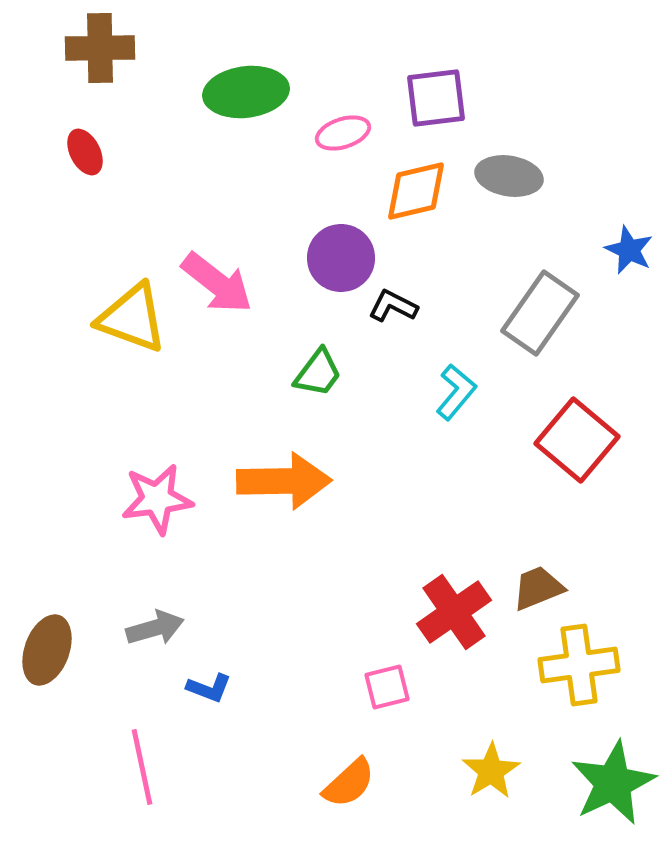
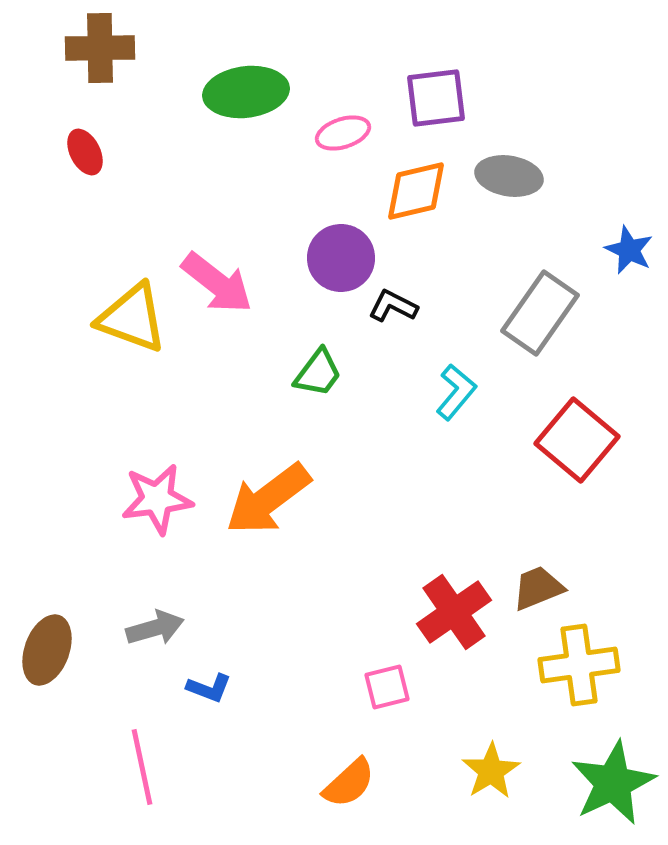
orange arrow: moved 16 px left, 18 px down; rotated 144 degrees clockwise
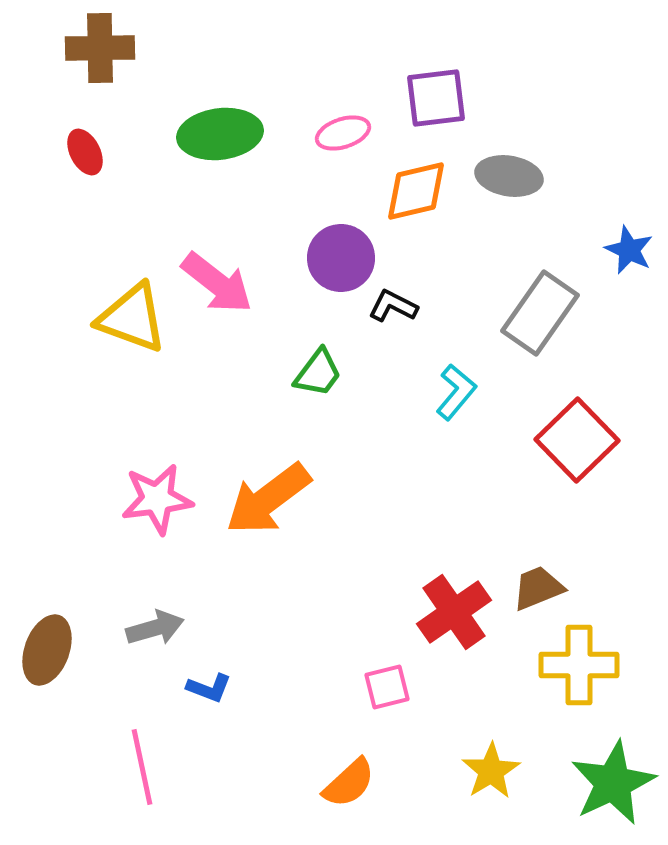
green ellipse: moved 26 px left, 42 px down
red square: rotated 6 degrees clockwise
yellow cross: rotated 8 degrees clockwise
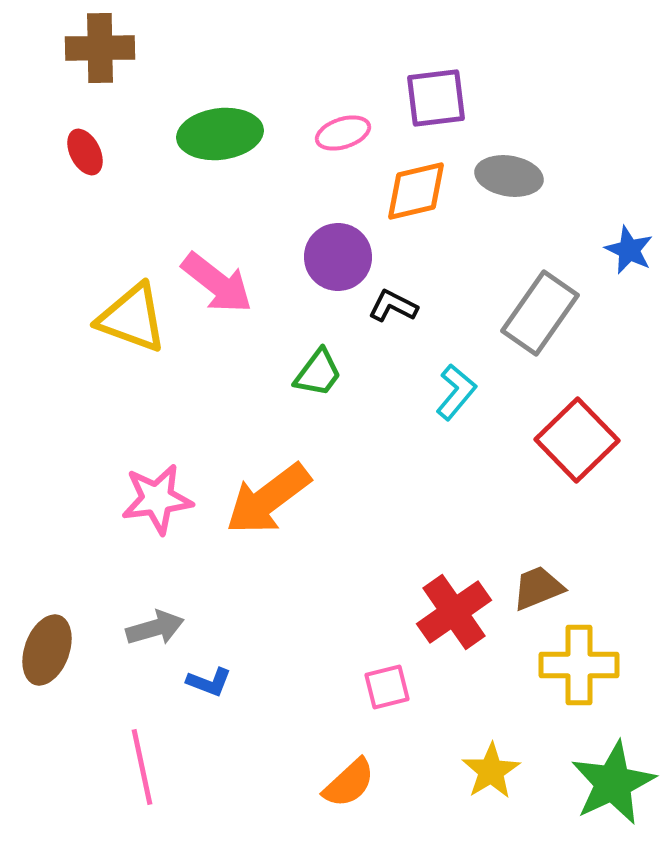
purple circle: moved 3 px left, 1 px up
blue L-shape: moved 6 px up
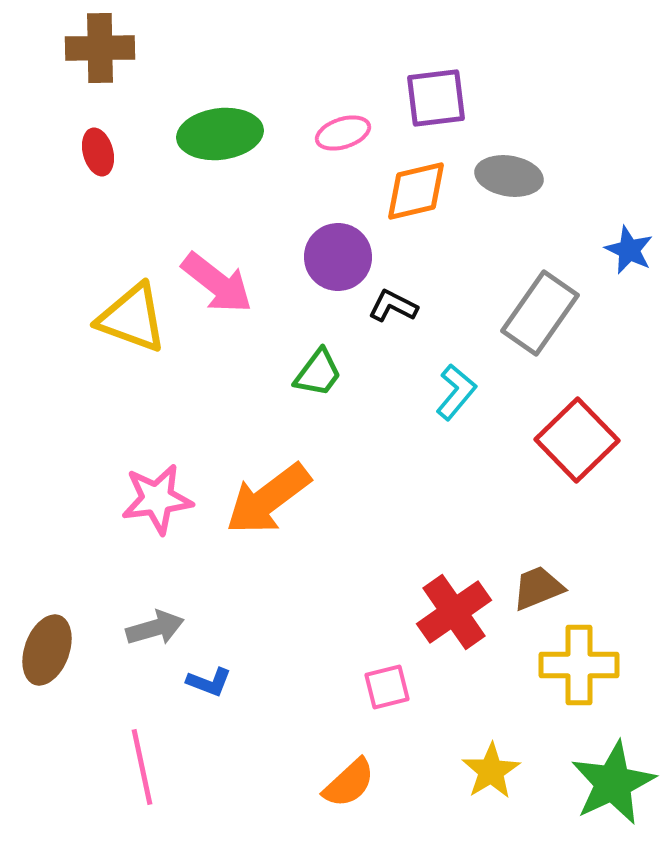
red ellipse: moved 13 px right; rotated 12 degrees clockwise
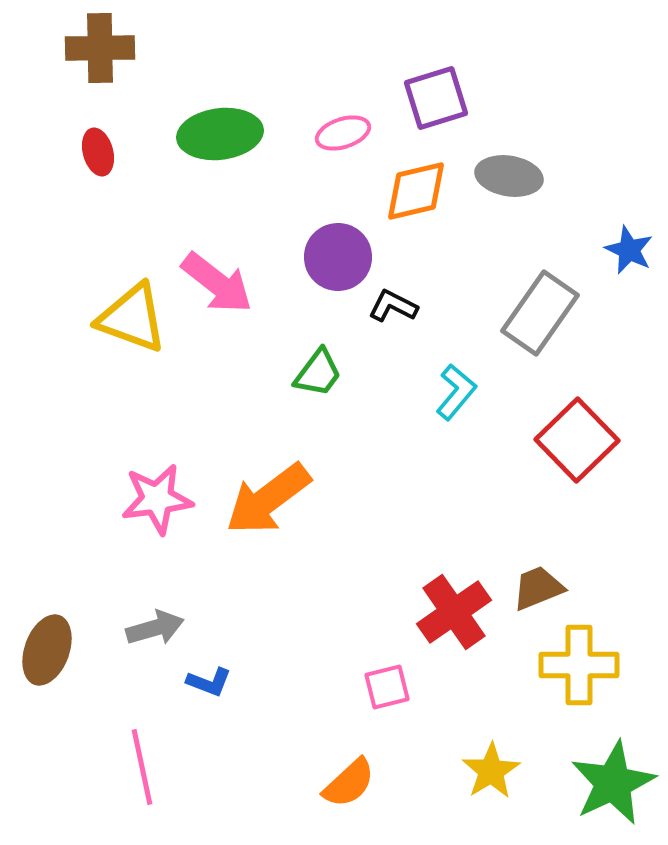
purple square: rotated 10 degrees counterclockwise
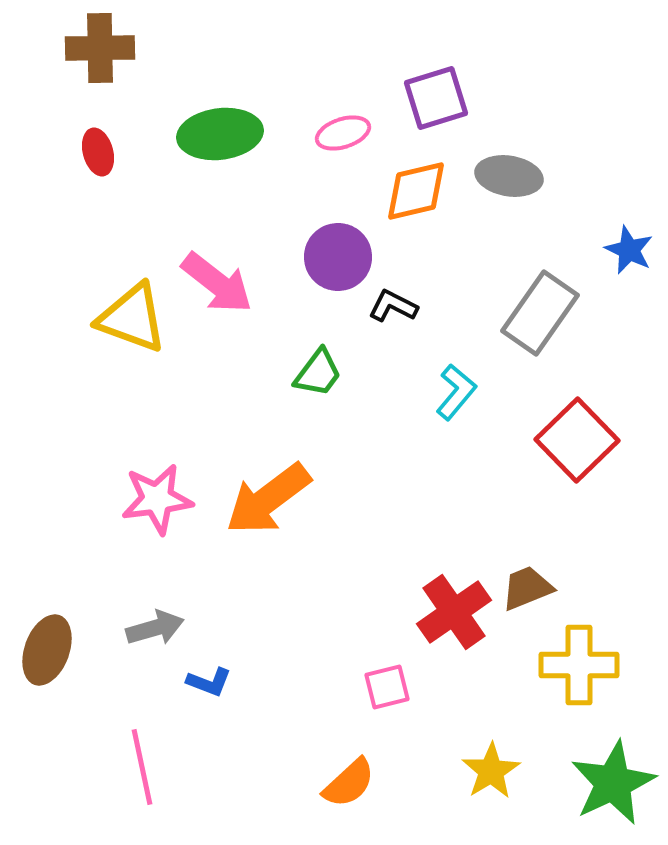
brown trapezoid: moved 11 px left
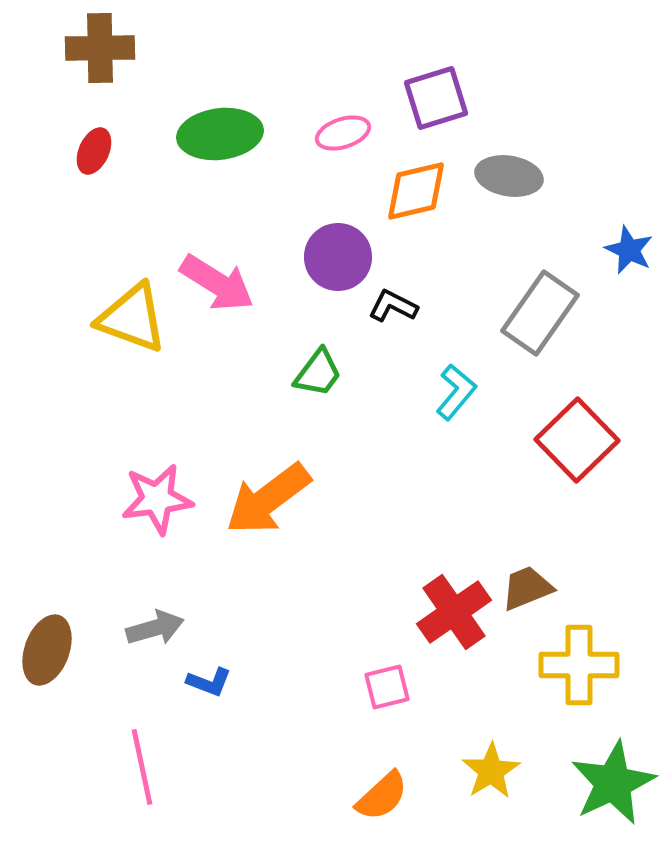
red ellipse: moved 4 px left, 1 px up; rotated 39 degrees clockwise
pink arrow: rotated 6 degrees counterclockwise
orange semicircle: moved 33 px right, 13 px down
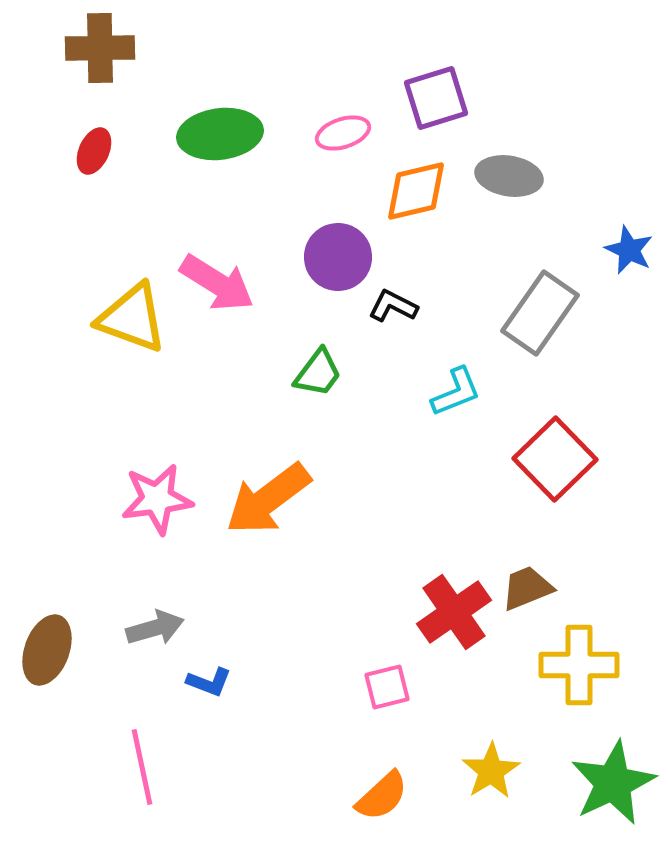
cyan L-shape: rotated 28 degrees clockwise
red square: moved 22 px left, 19 px down
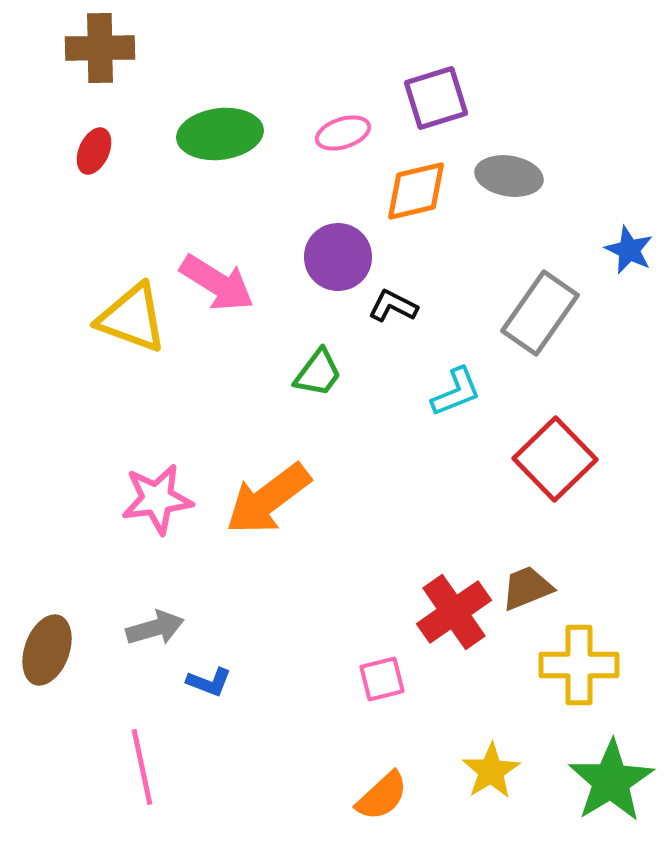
pink square: moved 5 px left, 8 px up
green star: moved 2 px left, 2 px up; rotated 6 degrees counterclockwise
